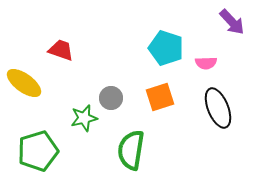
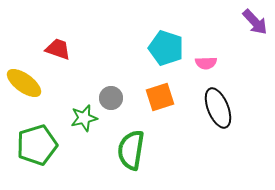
purple arrow: moved 23 px right
red trapezoid: moved 3 px left, 1 px up
green pentagon: moved 1 px left, 6 px up
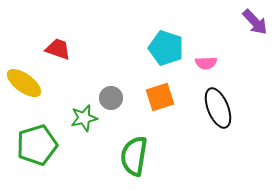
green semicircle: moved 3 px right, 6 px down
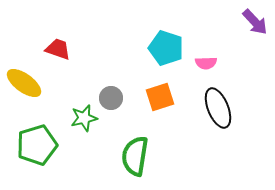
green semicircle: moved 1 px right
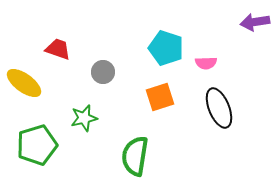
purple arrow: rotated 124 degrees clockwise
gray circle: moved 8 px left, 26 px up
black ellipse: moved 1 px right
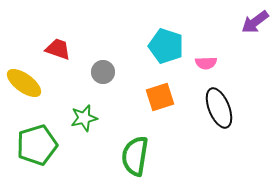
purple arrow: rotated 28 degrees counterclockwise
cyan pentagon: moved 2 px up
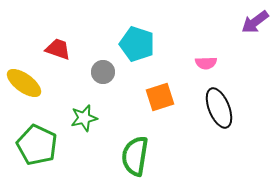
cyan pentagon: moved 29 px left, 2 px up
green pentagon: rotated 30 degrees counterclockwise
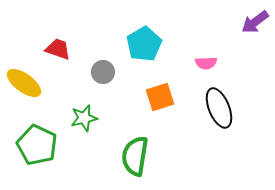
cyan pentagon: moved 7 px right; rotated 24 degrees clockwise
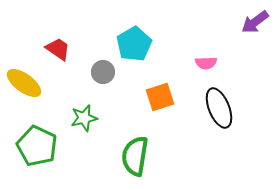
cyan pentagon: moved 10 px left
red trapezoid: rotated 16 degrees clockwise
green pentagon: moved 1 px down
